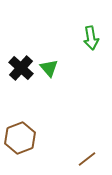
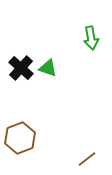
green triangle: moved 1 px left; rotated 30 degrees counterclockwise
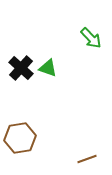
green arrow: rotated 35 degrees counterclockwise
brown hexagon: rotated 12 degrees clockwise
brown line: rotated 18 degrees clockwise
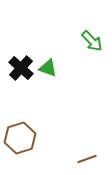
green arrow: moved 1 px right, 3 px down
brown hexagon: rotated 8 degrees counterclockwise
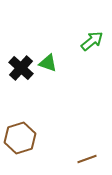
green arrow: rotated 85 degrees counterclockwise
green triangle: moved 5 px up
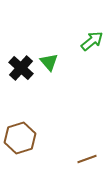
green triangle: moved 1 px right, 1 px up; rotated 30 degrees clockwise
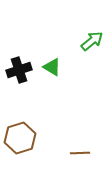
green triangle: moved 3 px right, 5 px down; rotated 18 degrees counterclockwise
black cross: moved 2 px left, 2 px down; rotated 30 degrees clockwise
brown line: moved 7 px left, 6 px up; rotated 18 degrees clockwise
